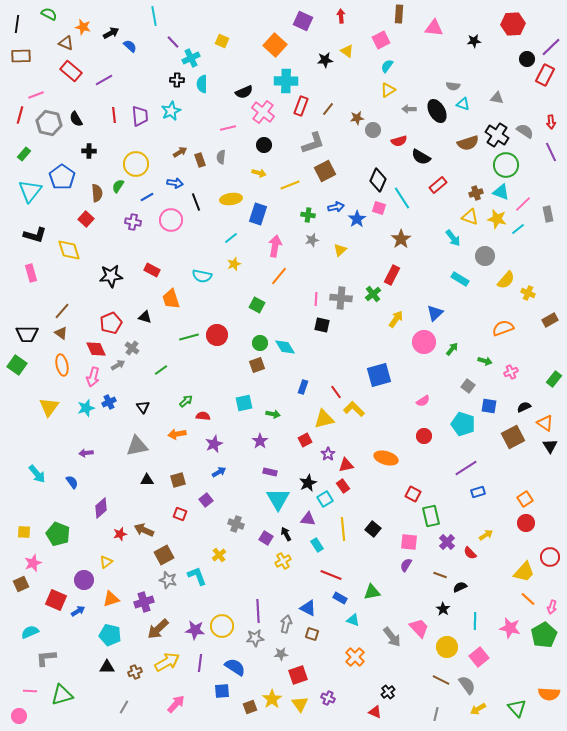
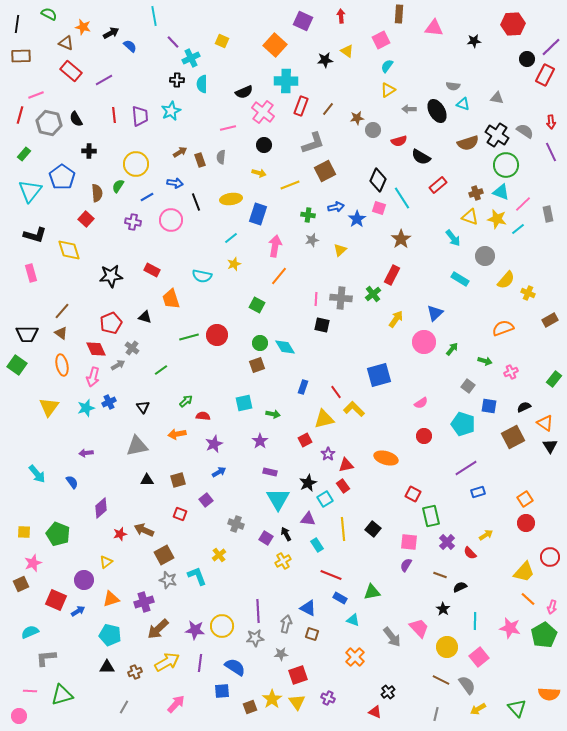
pink semicircle at (423, 401): moved 2 px left, 2 px down
yellow triangle at (300, 704): moved 3 px left, 2 px up
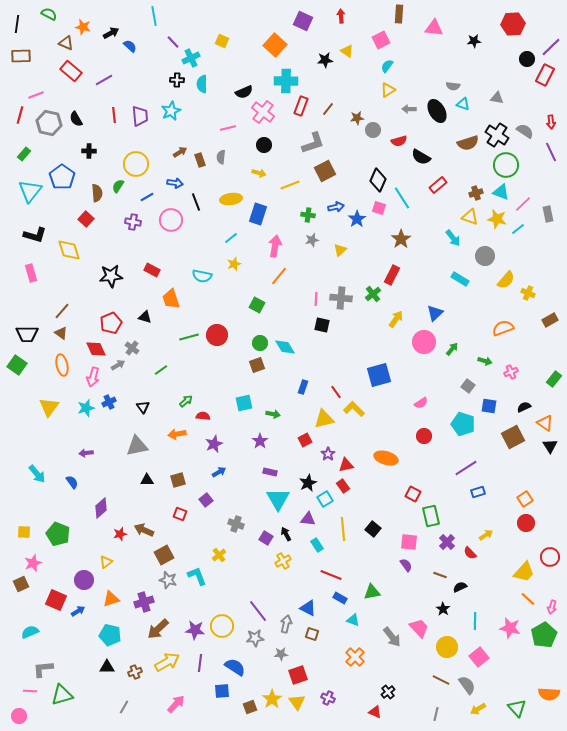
purple semicircle at (406, 565): rotated 112 degrees clockwise
purple line at (258, 611): rotated 35 degrees counterclockwise
gray L-shape at (46, 658): moved 3 px left, 11 px down
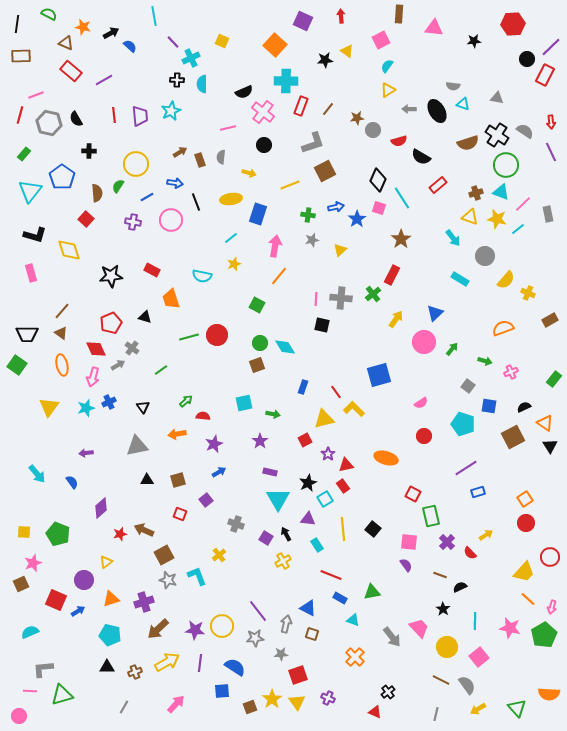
yellow arrow at (259, 173): moved 10 px left
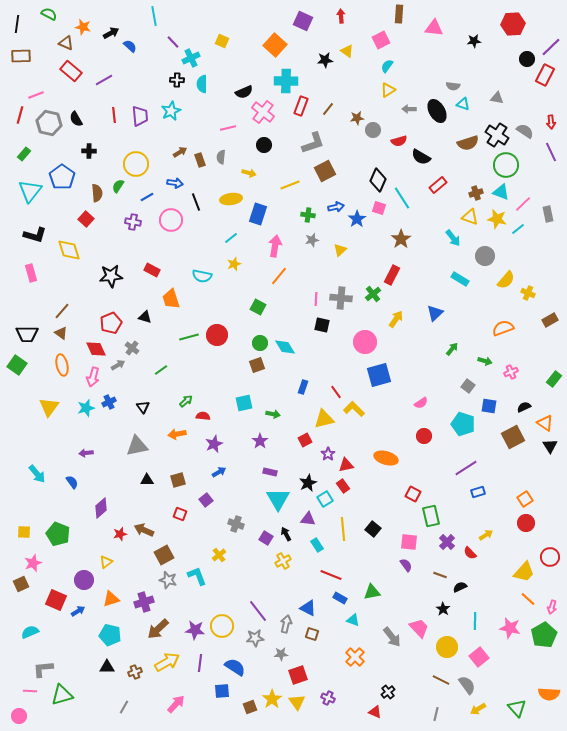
green square at (257, 305): moved 1 px right, 2 px down
pink circle at (424, 342): moved 59 px left
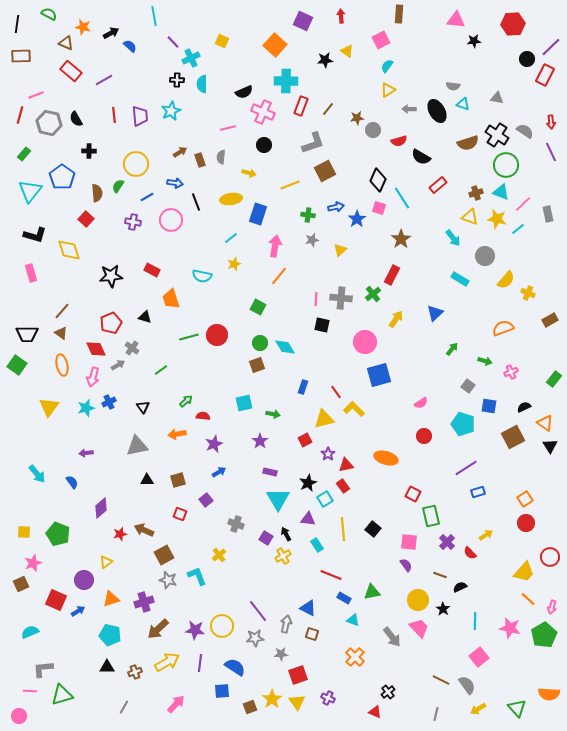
pink triangle at (434, 28): moved 22 px right, 8 px up
pink cross at (263, 112): rotated 15 degrees counterclockwise
yellow cross at (283, 561): moved 5 px up
blue rectangle at (340, 598): moved 4 px right
yellow circle at (447, 647): moved 29 px left, 47 px up
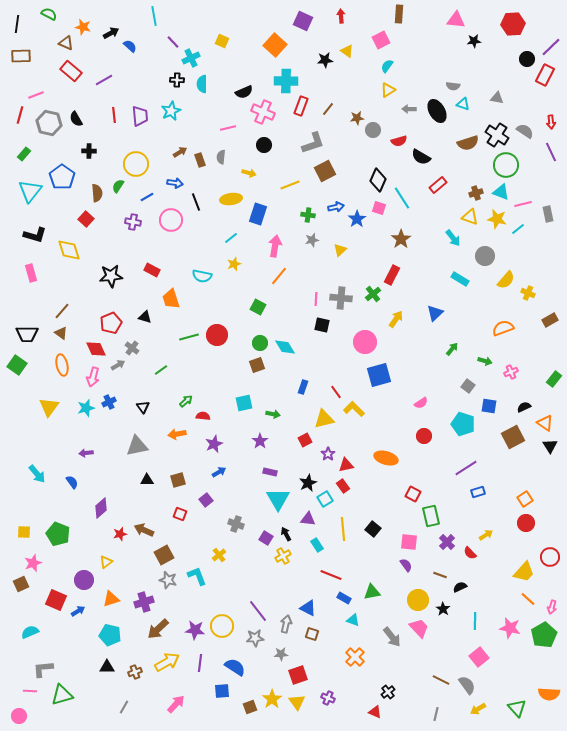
pink line at (523, 204): rotated 30 degrees clockwise
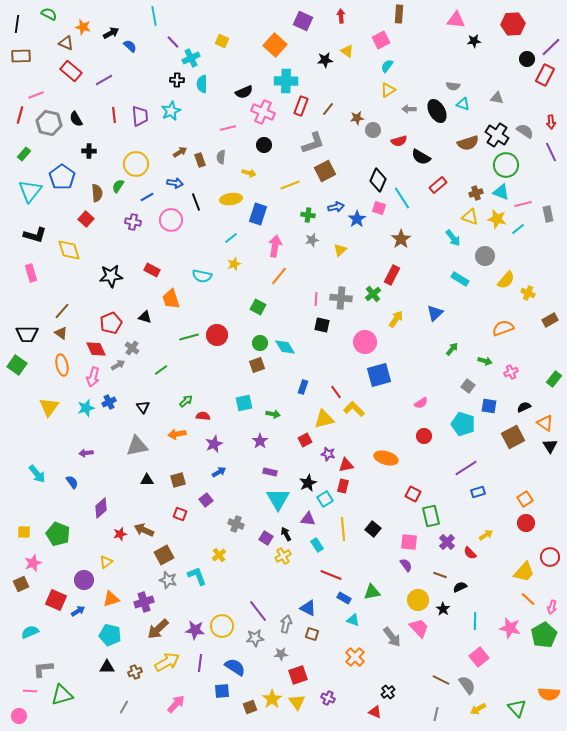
purple star at (328, 454): rotated 24 degrees counterclockwise
red rectangle at (343, 486): rotated 48 degrees clockwise
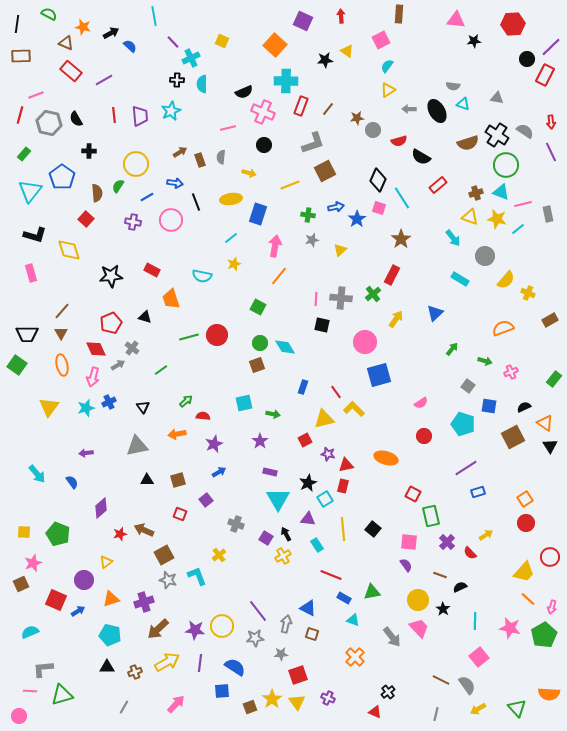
brown triangle at (61, 333): rotated 24 degrees clockwise
